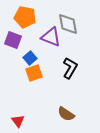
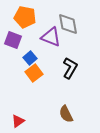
orange square: rotated 18 degrees counterclockwise
brown semicircle: rotated 30 degrees clockwise
red triangle: rotated 32 degrees clockwise
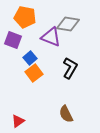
gray diamond: rotated 70 degrees counterclockwise
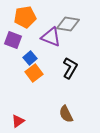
orange pentagon: rotated 20 degrees counterclockwise
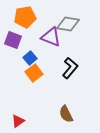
black L-shape: rotated 10 degrees clockwise
